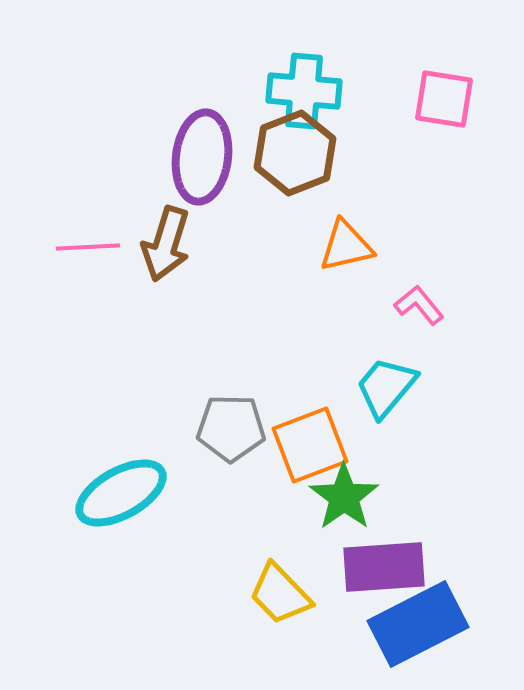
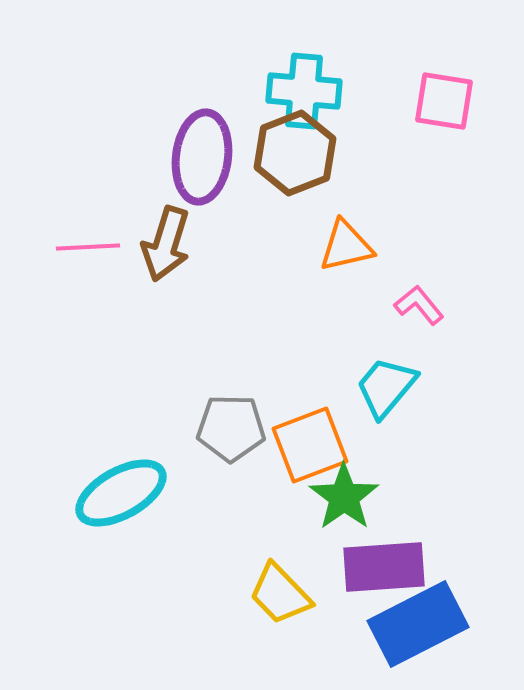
pink square: moved 2 px down
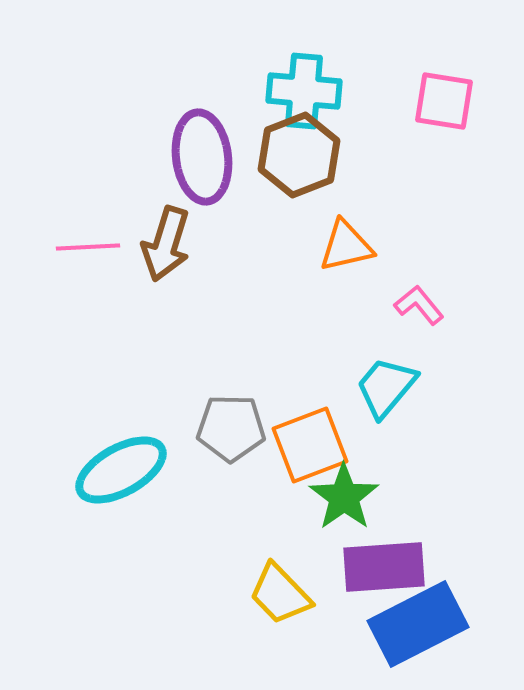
brown hexagon: moved 4 px right, 2 px down
purple ellipse: rotated 14 degrees counterclockwise
cyan ellipse: moved 23 px up
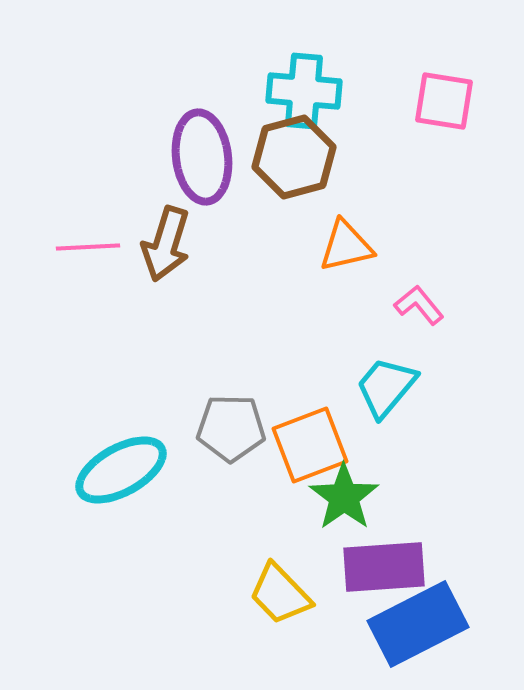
brown hexagon: moved 5 px left, 2 px down; rotated 6 degrees clockwise
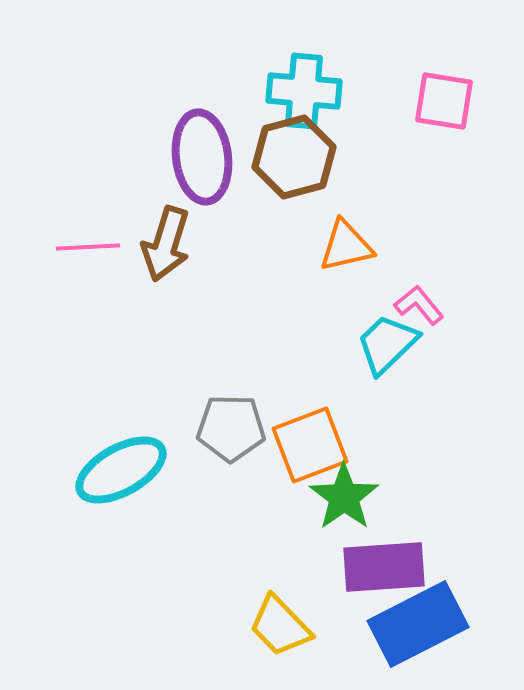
cyan trapezoid: moved 1 px right, 43 px up; rotated 6 degrees clockwise
yellow trapezoid: moved 32 px down
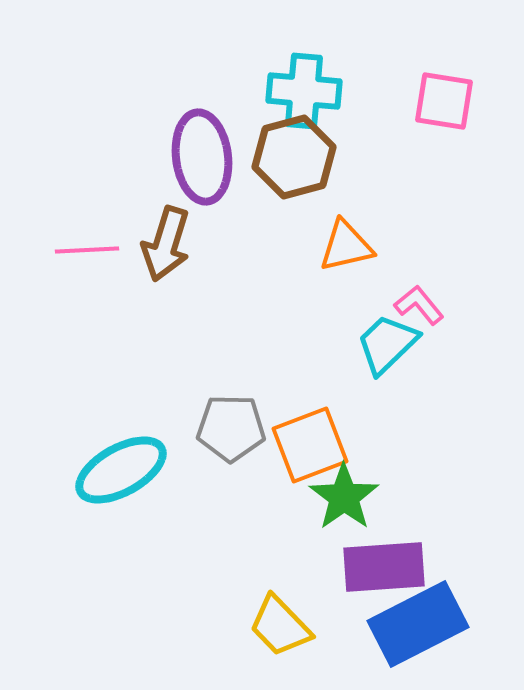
pink line: moved 1 px left, 3 px down
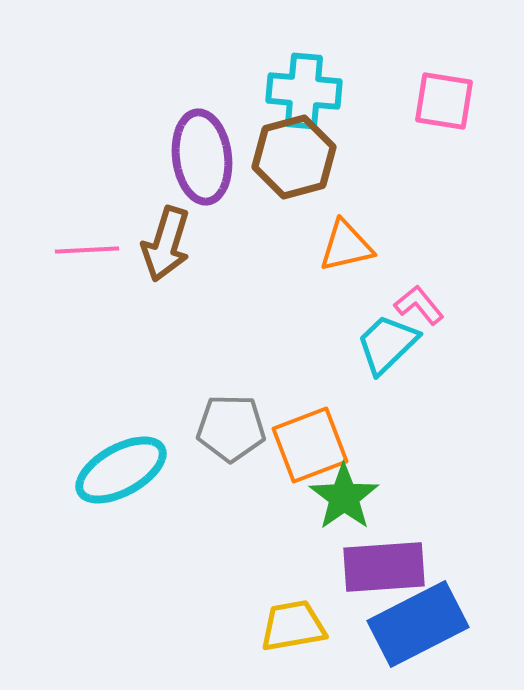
yellow trapezoid: moved 13 px right; rotated 124 degrees clockwise
